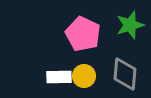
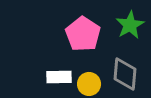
green star: rotated 12 degrees counterclockwise
pink pentagon: rotated 8 degrees clockwise
yellow circle: moved 5 px right, 8 px down
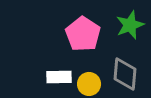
green star: rotated 8 degrees clockwise
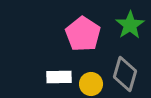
green star: rotated 12 degrees counterclockwise
gray diamond: rotated 12 degrees clockwise
yellow circle: moved 2 px right
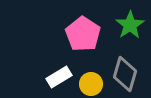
white rectangle: rotated 30 degrees counterclockwise
